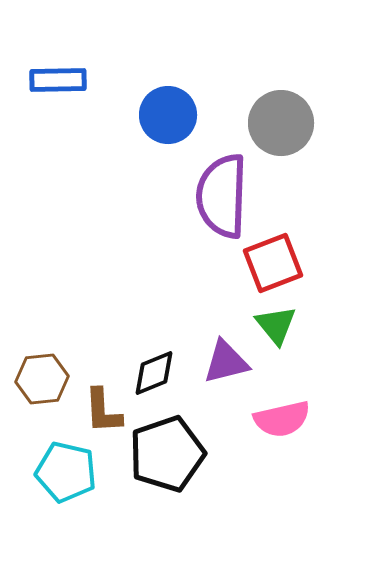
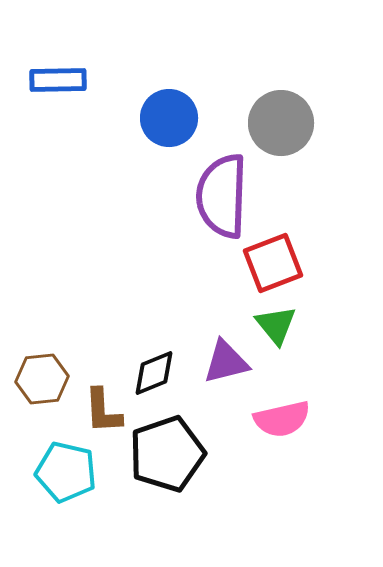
blue circle: moved 1 px right, 3 px down
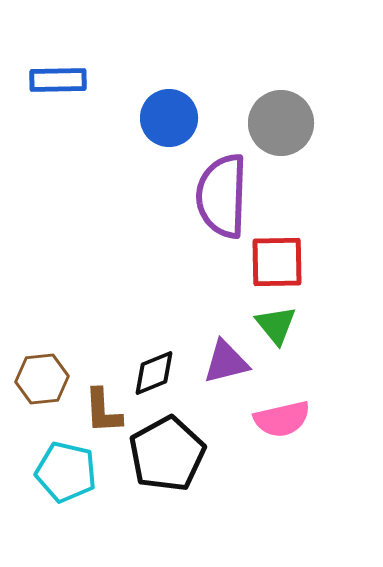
red square: moved 4 px right, 1 px up; rotated 20 degrees clockwise
black pentagon: rotated 10 degrees counterclockwise
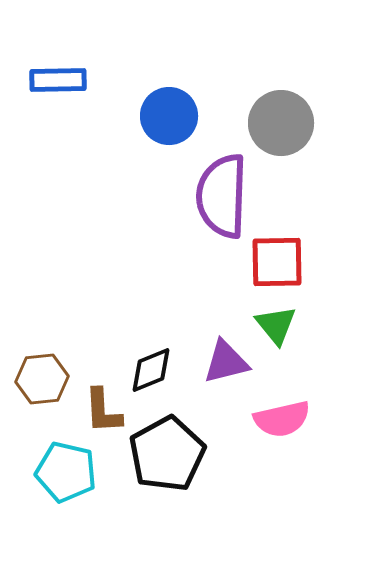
blue circle: moved 2 px up
black diamond: moved 3 px left, 3 px up
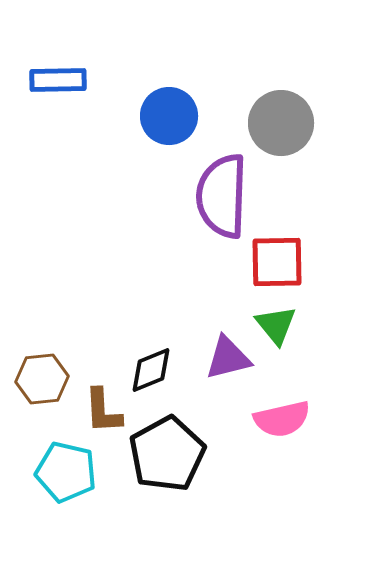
purple triangle: moved 2 px right, 4 px up
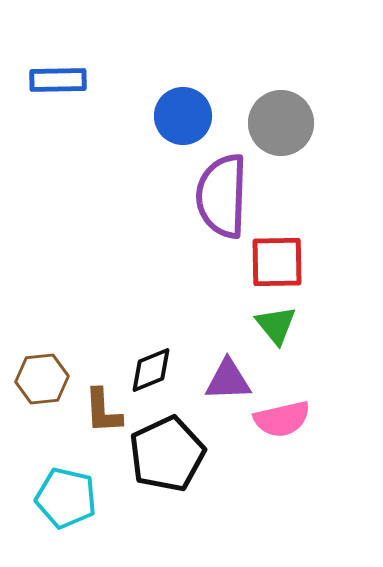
blue circle: moved 14 px right
purple triangle: moved 22 px down; rotated 12 degrees clockwise
black pentagon: rotated 4 degrees clockwise
cyan pentagon: moved 26 px down
